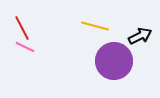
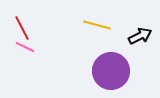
yellow line: moved 2 px right, 1 px up
purple circle: moved 3 px left, 10 px down
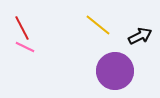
yellow line: moved 1 px right; rotated 24 degrees clockwise
purple circle: moved 4 px right
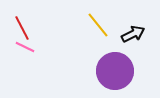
yellow line: rotated 12 degrees clockwise
black arrow: moved 7 px left, 2 px up
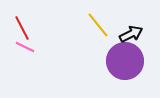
black arrow: moved 2 px left
purple circle: moved 10 px right, 10 px up
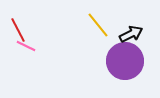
red line: moved 4 px left, 2 px down
pink line: moved 1 px right, 1 px up
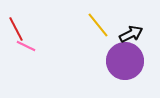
red line: moved 2 px left, 1 px up
